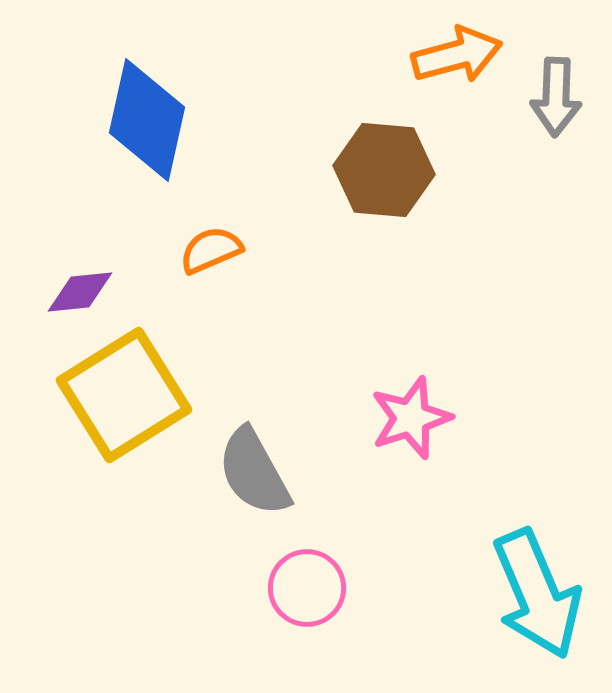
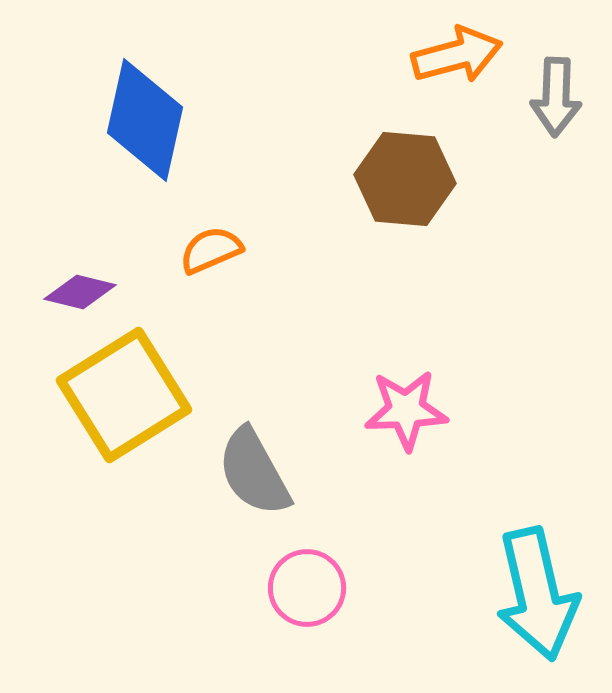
blue diamond: moved 2 px left
brown hexagon: moved 21 px right, 9 px down
purple diamond: rotated 20 degrees clockwise
pink star: moved 5 px left, 8 px up; rotated 16 degrees clockwise
cyan arrow: rotated 10 degrees clockwise
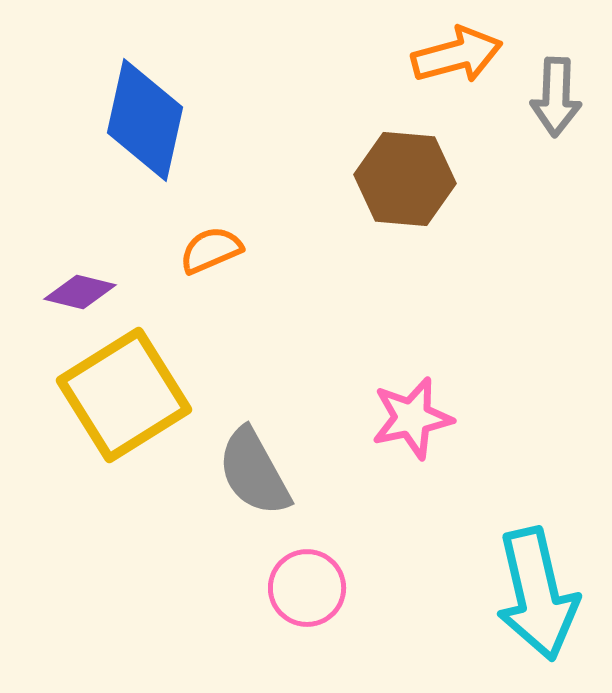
pink star: moved 6 px right, 8 px down; rotated 10 degrees counterclockwise
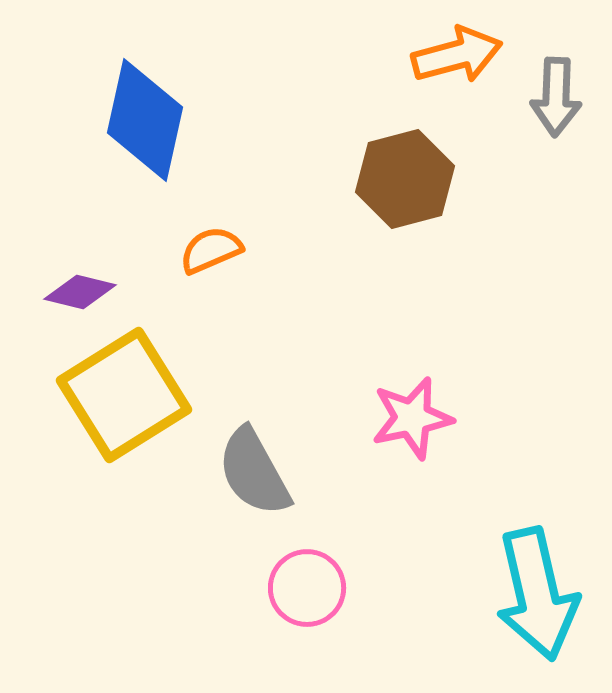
brown hexagon: rotated 20 degrees counterclockwise
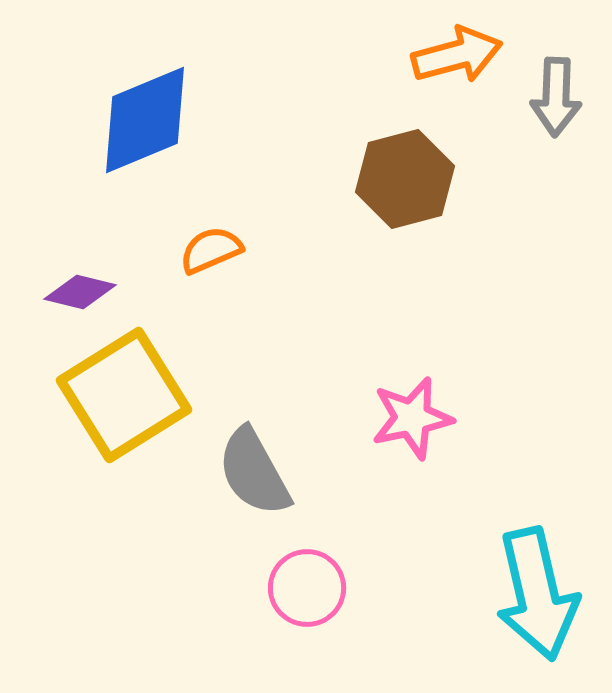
blue diamond: rotated 55 degrees clockwise
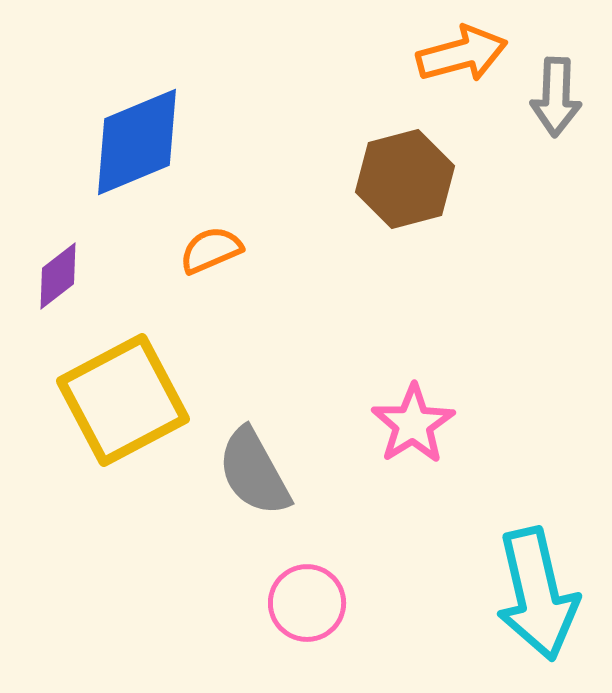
orange arrow: moved 5 px right, 1 px up
blue diamond: moved 8 px left, 22 px down
purple diamond: moved 22 px left, 16 px up; rotated 52 degrees counterclockwise
yellow square: moved 1 px left, 5 px down; rotated 4 degrees clockwise
pink star: moved 1 px right, 6 px down; rotated 20 degrees counterclockwise
pink circle: moved 15 px down
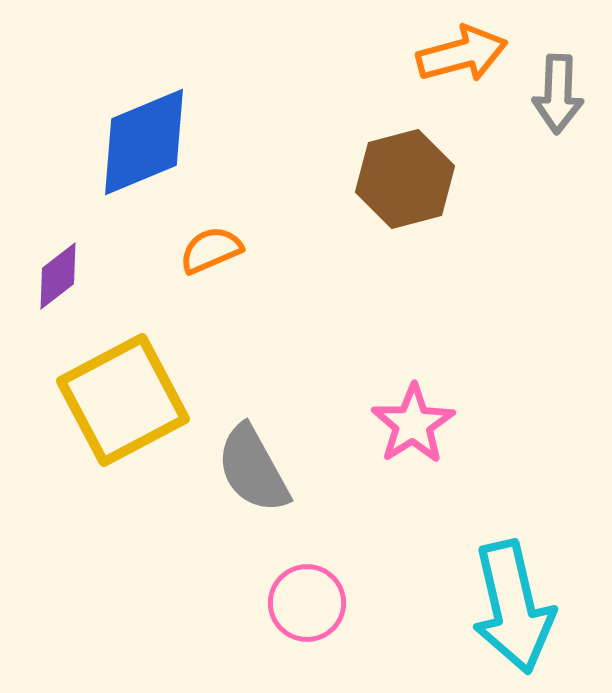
gray arrow: moved 2 px right, 3 px up
blue diamond: moved 7 px right
gray semicircle: moved 1 px left, 3 px up
cyan arrow: moved 24 px left, 13 px down
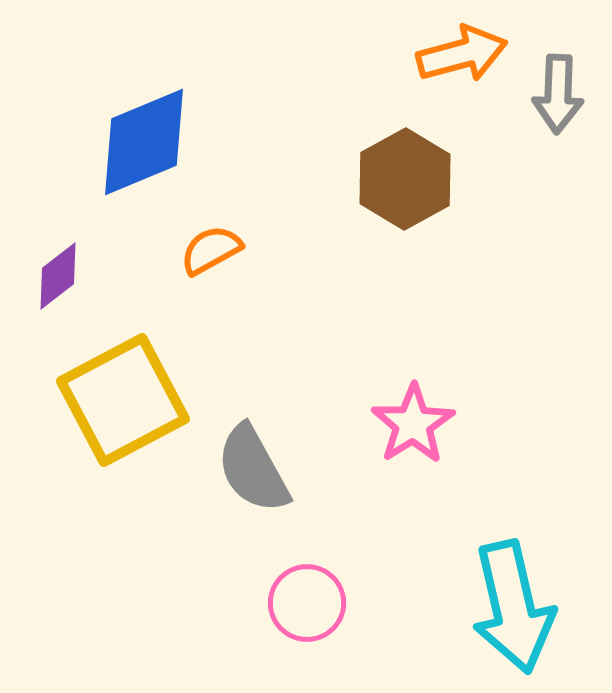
brown hexagon: rotated 14 degrees counterclockwise
orange semicircle: rotated 6 degrees counterclockwise
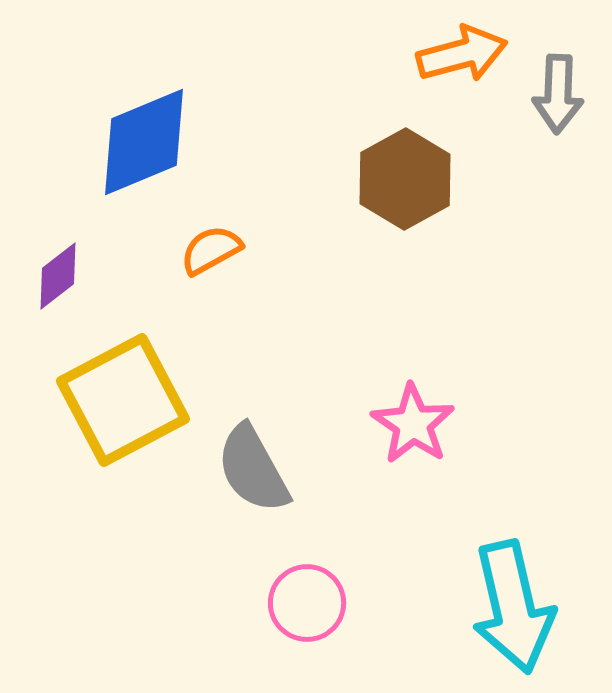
pink star: rotated 6 degrees counterclockwise
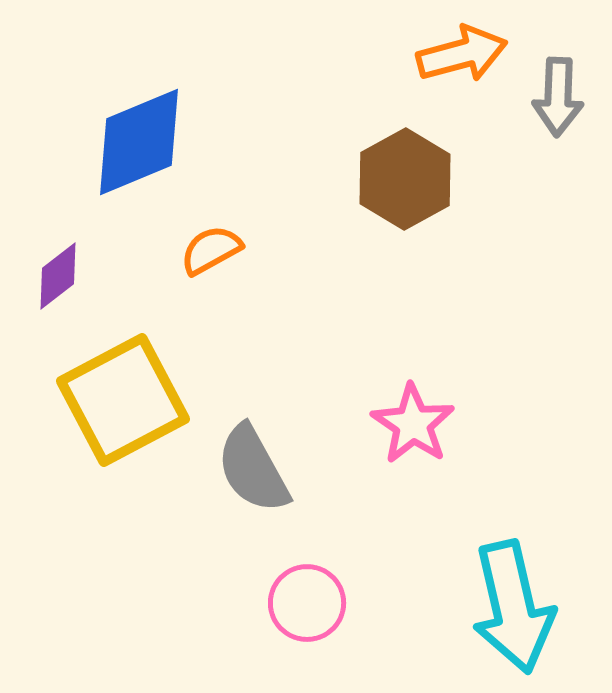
gray arrow: moved 3 px down
blue diamond: moved 5 px left
